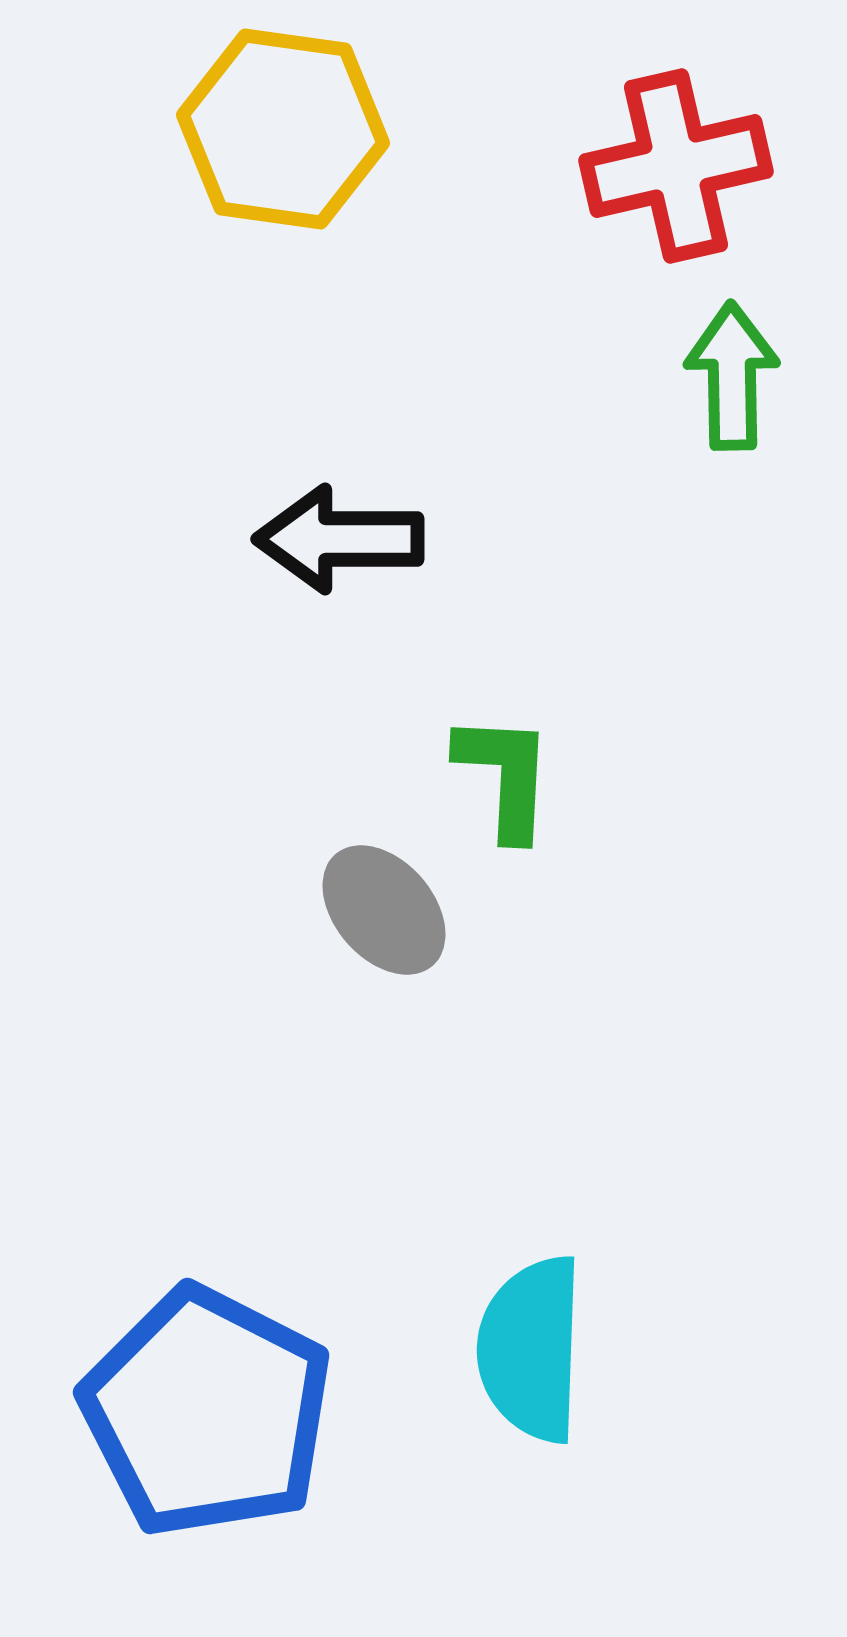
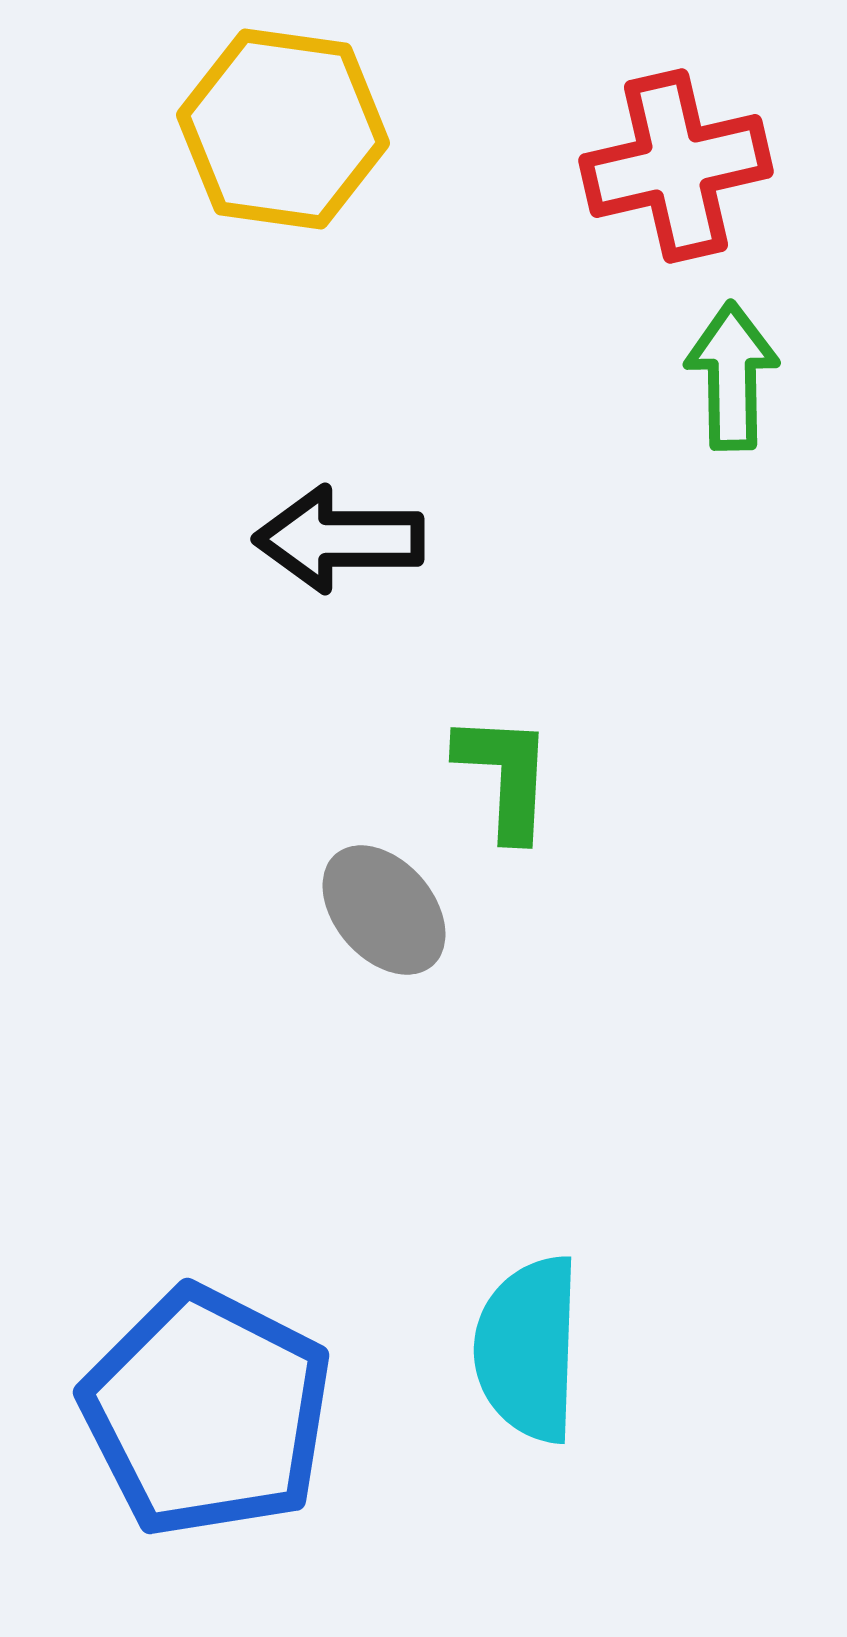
cyan semicircle: moved 3 px left
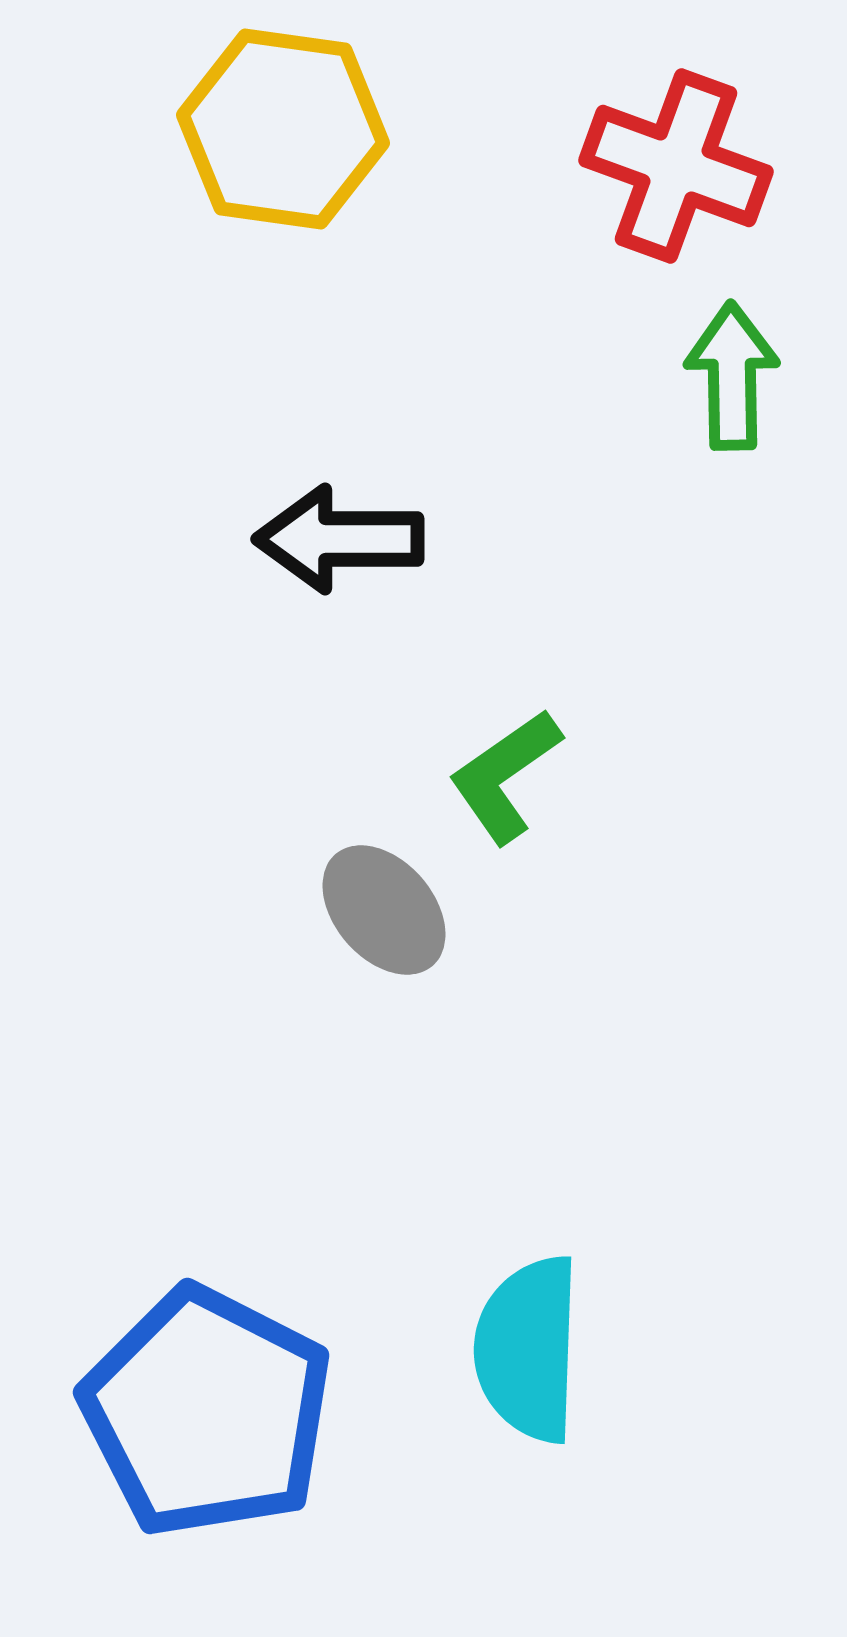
red cross: rotated 33 degrees clockwise
green L-shape: rotated 128 degrees counterclockwise
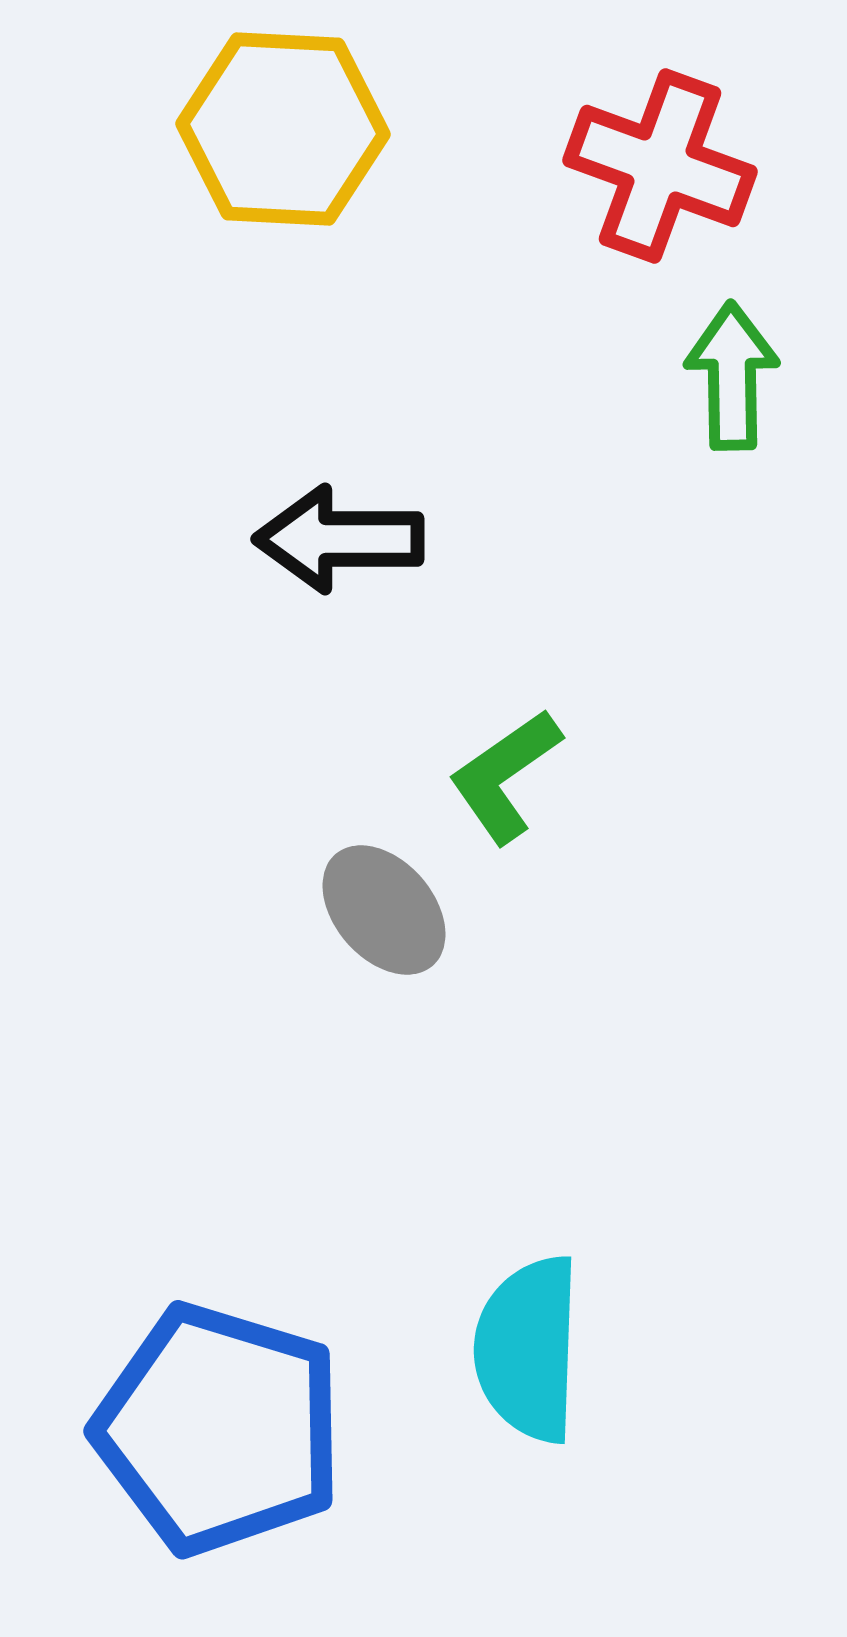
yellow hexagon: rotated 5 degrees counterclockwise
red cross: moved 16 px left
blue pentagon: moved 12 px right, 17 px down; rotated 10 degrees counterclockwise
